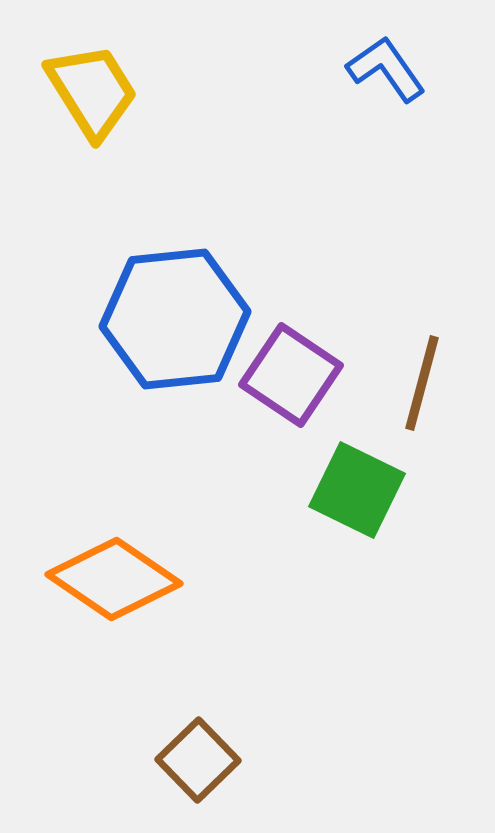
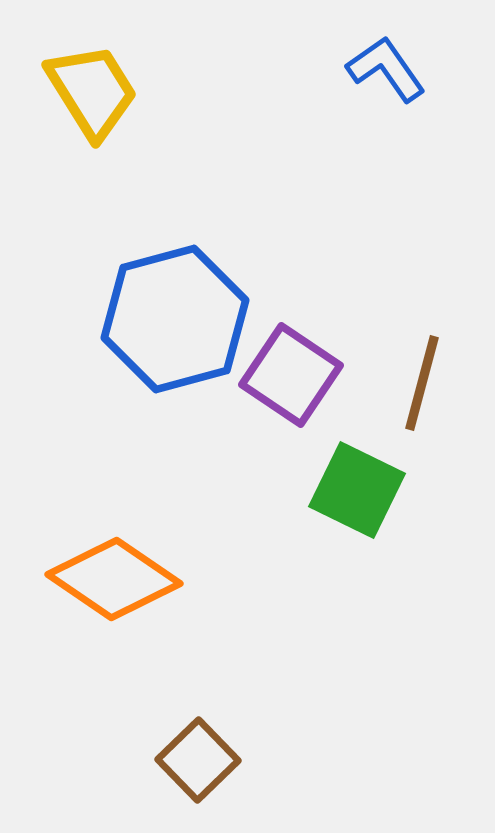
blue hexagon: rotated 9 degrees counterclockwise
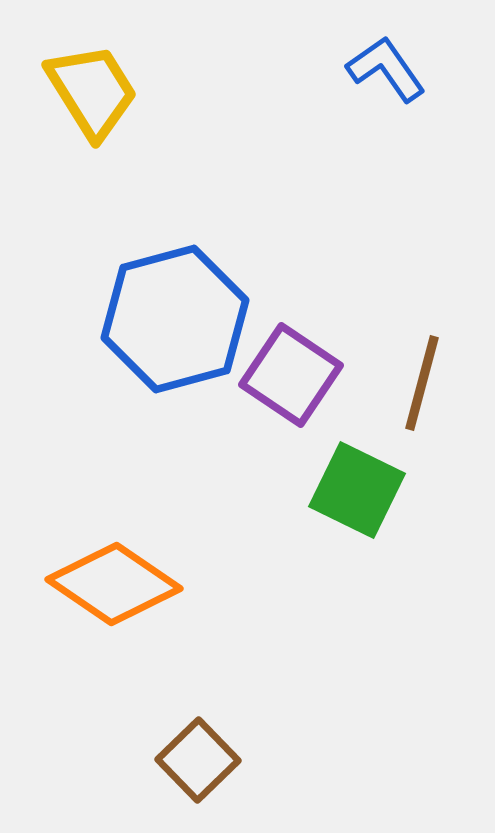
orange diamond: moved 5 px down
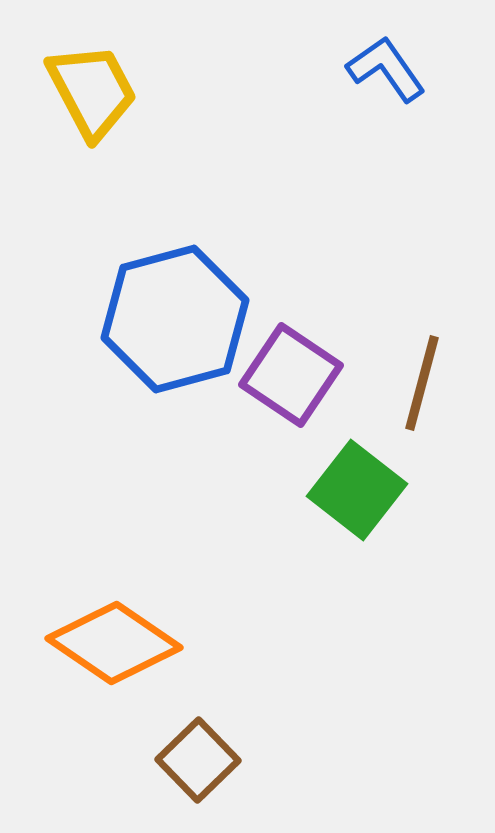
yellow trapezoid: rotated 4 degrees clockwise
green square: rotated 12 degrees clockwise
orange diamond: moved 59 px down
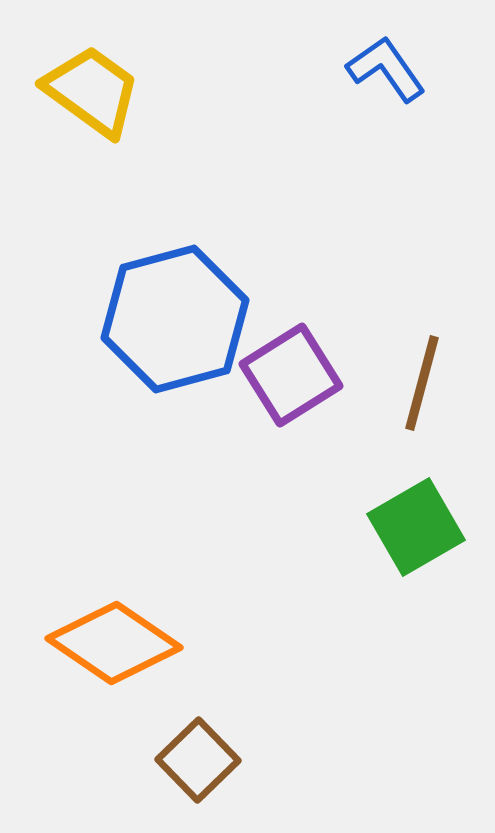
yellow trapezoid: rotated 26 degrees counterclockwise
purple square: rotated 24 degrees clockwise
green square: moved 59 px right, 37 px down; rotated 22 degrees clockwise
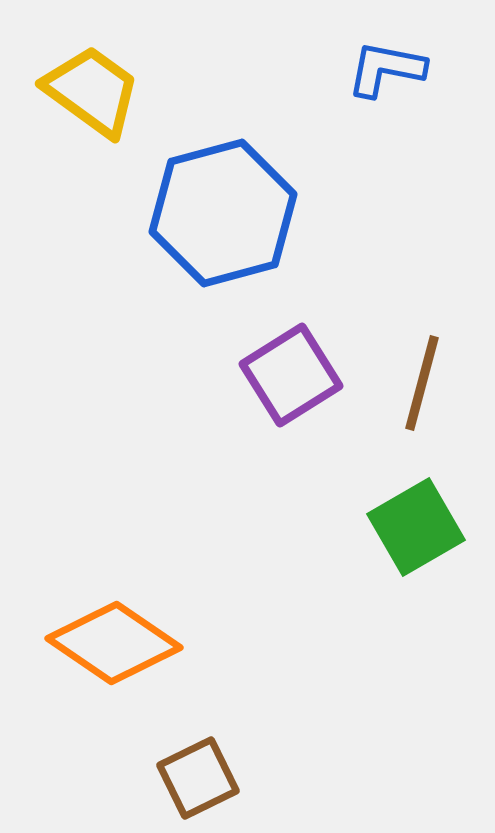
blue L-shape: rotated 44 degrees counterclockwise
blue hexagon: moved 48 px right, 106 px up
brown square: moved 18 px down; rotated 18 degrees clockwise
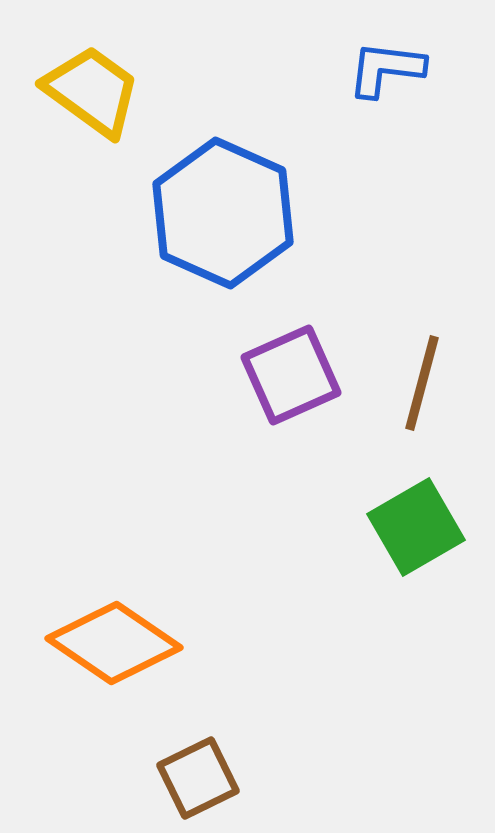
blue L-shape: rotated 4 degrees counterclockwise
blue hexagon: rotated 21 degrees counterclockwise
purple square: rotated 8 degrees clockwise
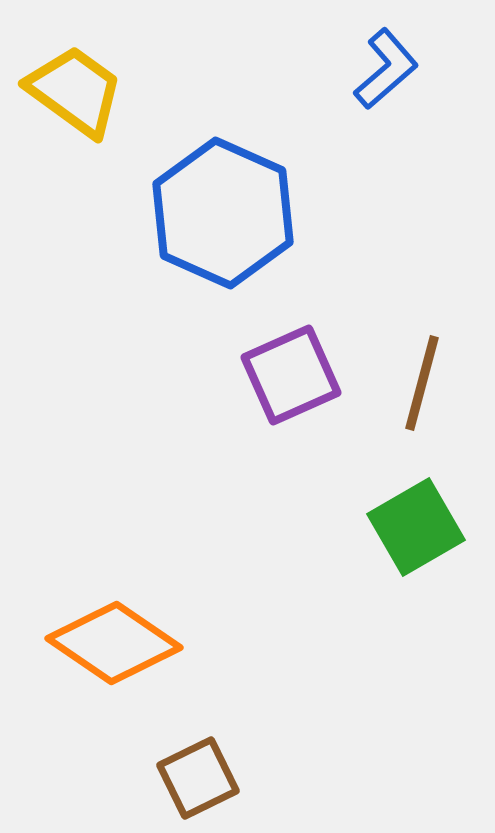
blue L-shape: rotated 132 degrees clockwise
yellow trapezoid: moved 17 px left
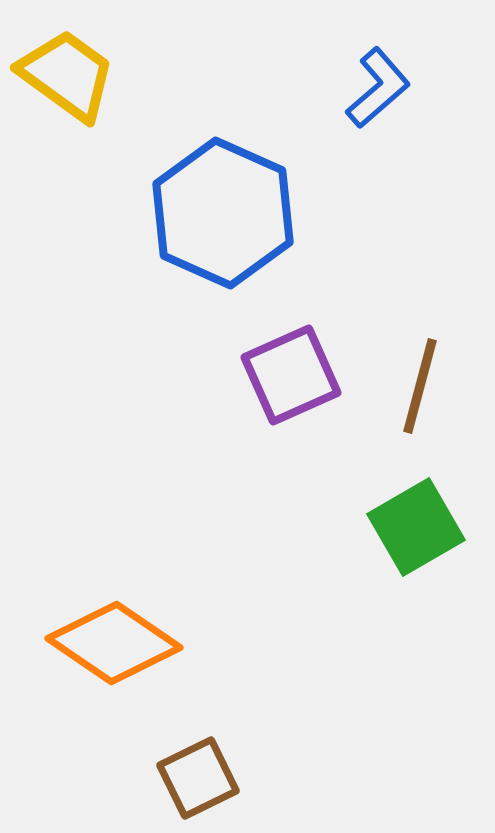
blue L-shape: moved 8 px left, 19 px down
yellow trapezoid: moved 8 px left, 16 px up
brown line: moved 2 px left, 3 px down
